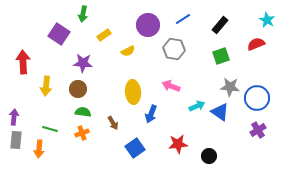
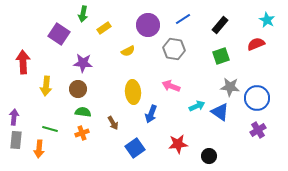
yellow rectangle: moved 7 px up
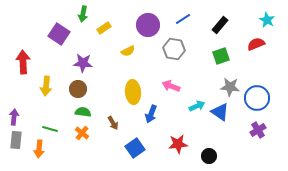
orange cross: rotated 32 degrees counterclockwise
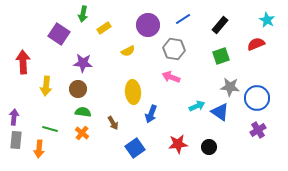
pink arrow: moved 9 px up
black circle: moved 9 px up
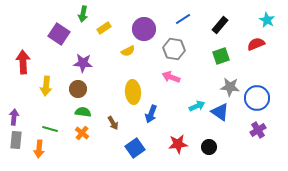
purple circle: moved 4 px left, 4 px down
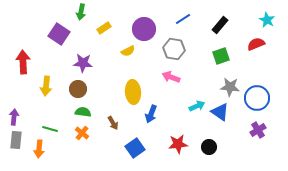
green arrow: moved 2 px left, 2 px up
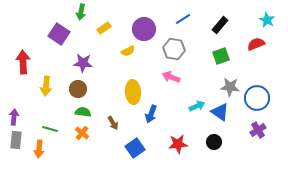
black circle: moved 5 px right, 5 px up
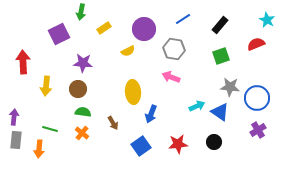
purple square: rotated 30 degrees clockwise
blue square: moved 6 px right, 2 px up
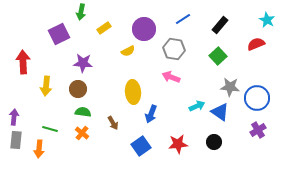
green square: moved 3 px left; rotated 24 degrees counterclockwise
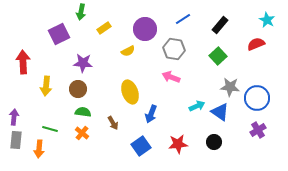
purple circle: moved 1 px right
yellow ellipse: moved 3 px left; rotated 15 degrees counterclockwise
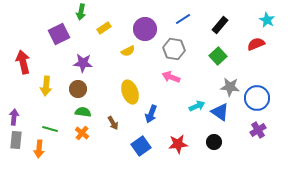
red arrow: rotated 10 degrees counterclockwise
